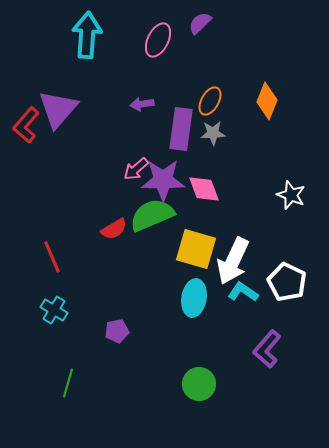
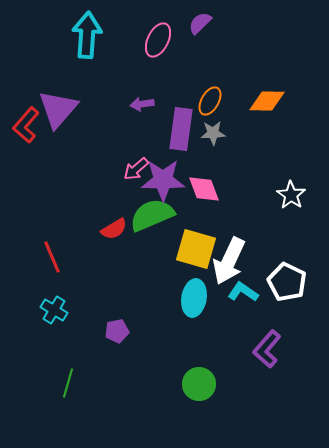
orange diamond: rotated 69 degrees clockwise
white star: rotated 12 degrees clockwise
white arrow: moved 4 px left
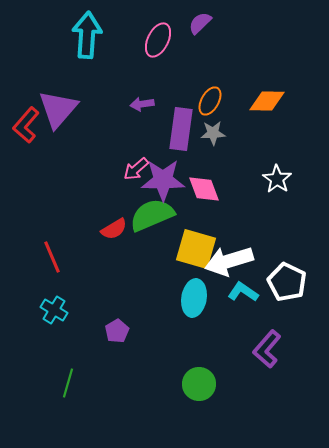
white star: moved 14 px left, 16 px up
white arrow: rotated 48 degrees clockwise
purple pentagon: rotated 20 degrees counterclockwise
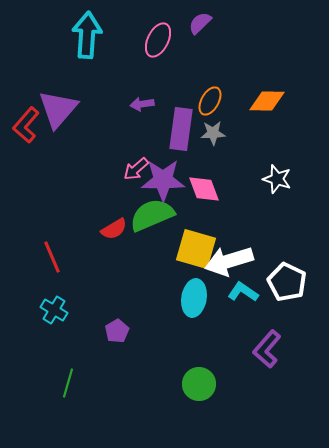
white star: rotated 16 degrees counterclockwise
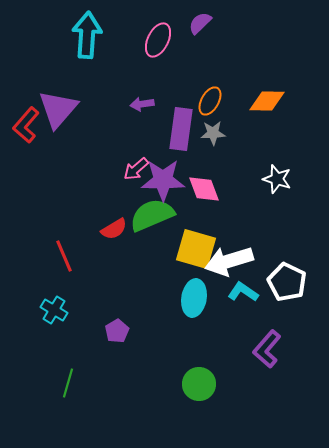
red line: moved 12 px right, 1 px up
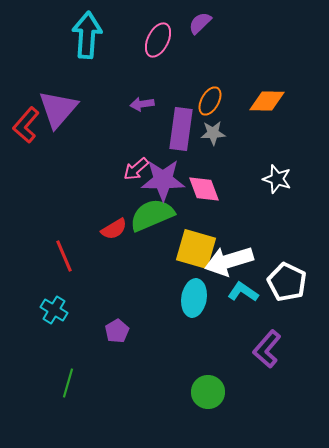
green circle: moved 9 px right, 8 px down
